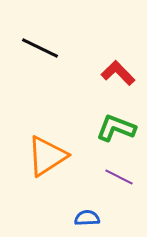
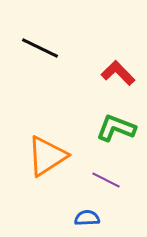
purple line: moved 13 px left, 3 px down
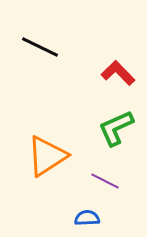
black line: moved 1 px up
green L-shape: rotated 45 degrees counterclockwise
purple line: moved 1 px left, 1 px down
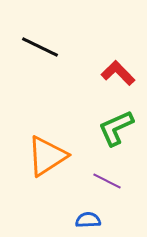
purple line: moved 2 px right
blue semicircle: moved 1 px right, 2 px down
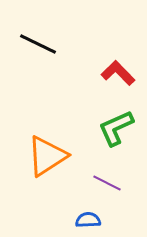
black line: moved 2 px left, 3 px up
purple line: moved 2 px down
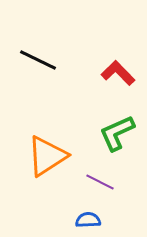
black line: moved 16 px down
green L-shape: moved 1 px right, 5 px down
purple line: moved 7 px left, 1 px up
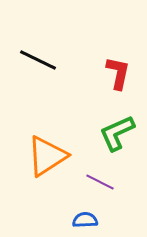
red L-shape: rotated 56 degrees clockwise
blue semicircle: moved 3 px left
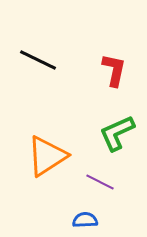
red L-shape: moved 4 px left, 3 px up
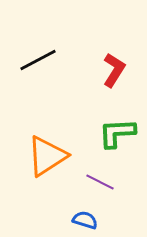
black line: rotated 54 degrees counterclockwise
red L-shape: rotated 20 degrees clockwise
green L-shape: rotated 21 degrees clockwise
blue semicircle: rotated 20 degrees clockwise
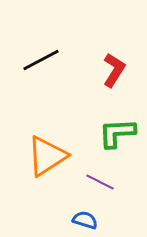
black line: moved 3 px right
